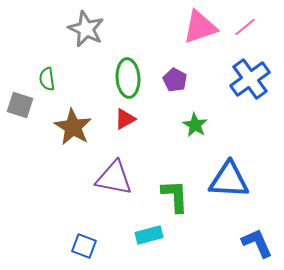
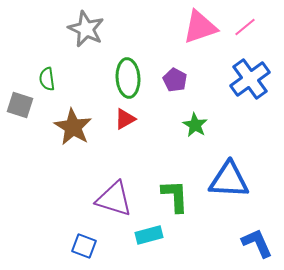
purple triangle: moved 21 px down; rotated 6 degrees clockwise
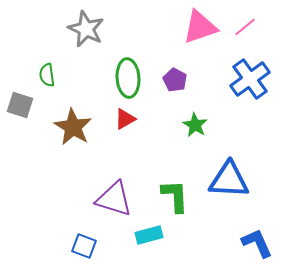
green semicircle: moved 4 px up
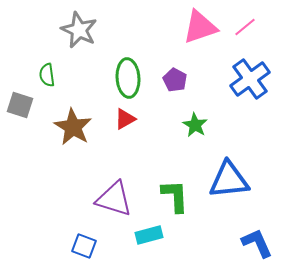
gray star: moved 7 px left, 1 px down
blue triangle: rotated 9 degrees counterclockwise
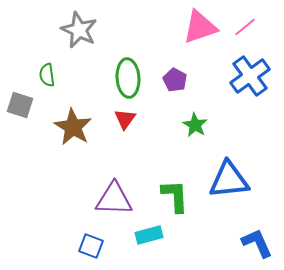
blue cross: moved 3 px up
red triangle: rotated 25 degrees counterclockwise
purple triangle: rotated 15 degrees counterclockwise
blue square: moved 7 px right
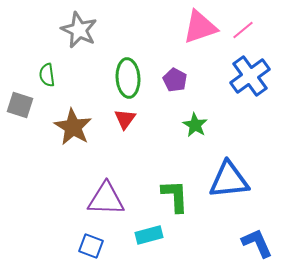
pink line: moved 2 px left, 3 px down
purple triangle: moved 8 px left
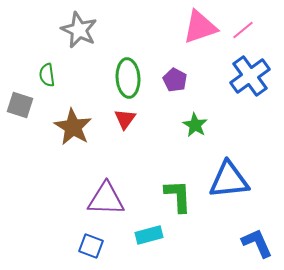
green L-shape: moved 3 px right
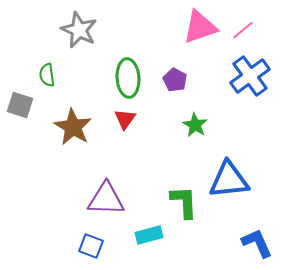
green L-shape: moved 6 px right, 6 px down
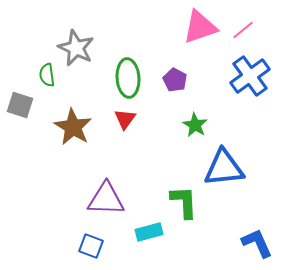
gray star: moved 3 px left, 18 px down
blue triangle: moved 5 px left, 12 px up
cyan rectangle: moved 3 px up
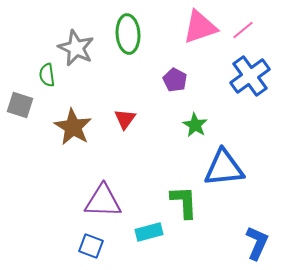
green ellipse: moved 44 px up
purple triangle: moved 3 px left, 2 px down
blue L-shape: rotated 48 degrees clockwise
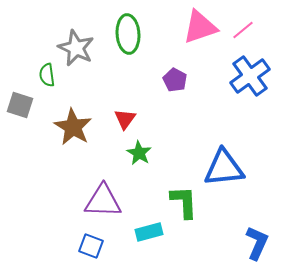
green star: moved 56 px left, 28 px down
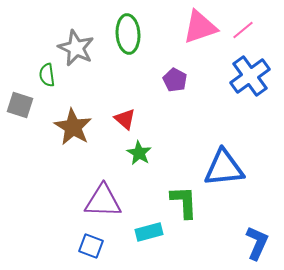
red triangle: rotated 25 degrees counterclockwise
